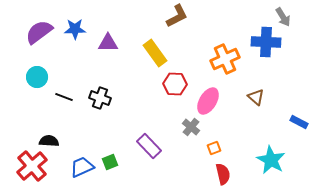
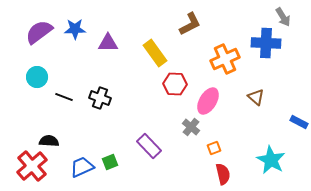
brown L-shape: moved 13 px right, 8 px down
blue cross: moved 1 px down
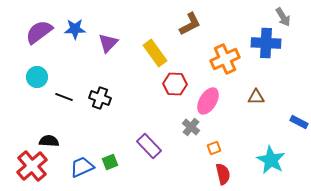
purple triangle: rotated 45 degrees counterclockwise
brown triangle: rotated 42 degrees counterclockwise
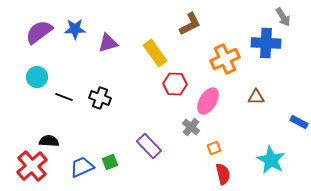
purple triangle: rotated 30 degrees clockwise
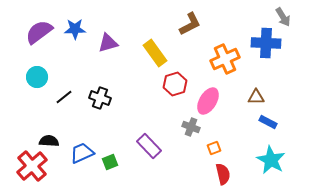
red hexagon: rotated 20 degrees counterclockwise
black line: rotated 60 degrees counterclockwise
blue rectangle: moved 31 px left
gray cross: rotated 18 degrees counterclockwise
blue trapezoid: moved 14 px up
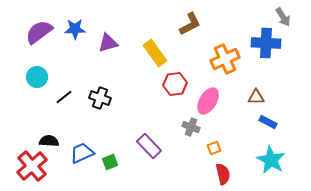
red hexagon: rotated 10 degrees clockwise
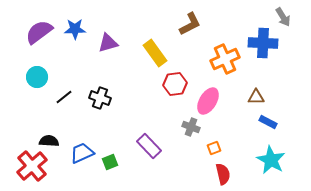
blue cross: moved 3 px left
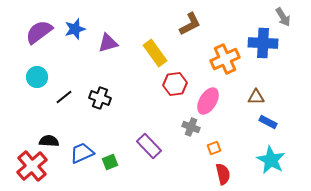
blue star: rotated 15 degrees counterclockwise
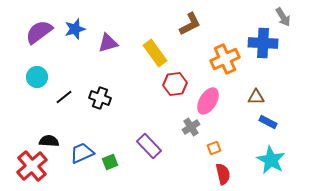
gray cross: rotated 36 degrees clockwise
